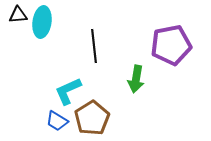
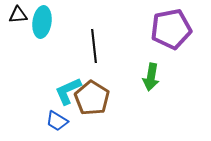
purple pentagon: moved 16 px up
green arrow: moved 15 px right, 2 px up
brown pentagon: moved 20 px up; rotated 8 degrees counterclockwise
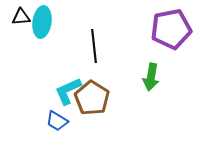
black triangle: moved 3 px right, 2 px down
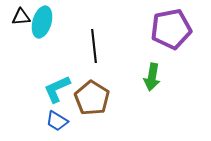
cyan ellipse: rotated 8 degrees clockwise
green arrow: moved 1 px right
cyan L-shape: moved 11 px left, 2 px up
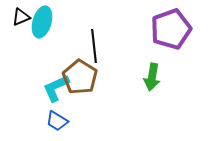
black triangle: rotated 18 degrees counterclockwise
purple pentagon: rotated 9 degrees counterclockwise
cyan L-shape: moved 1 px left, 1 px up
brown pentagon: moved 12 px left, 21 px up
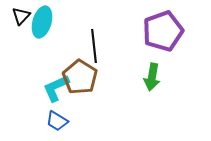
black triangle: moved 1 px up; rotated 24 degrees counterclockwise
purple pentagon: moved 8 px left, 2 px down
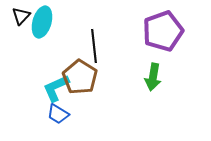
green arrow: moved 1 px right
blue trapezoid: moved 1 px right, 7 px up
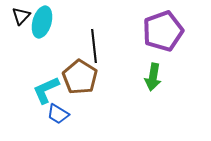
cyan L-shape: moved 10 px left, 2 px down
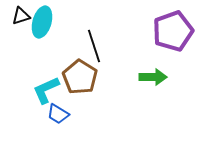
black triangle: rotated 30 degrees clockwise
purple pentagon: moved 10 px right
black line: rotated 12 degrees counterclockwise
green arrow: rotated 100 degrees counterclockwise
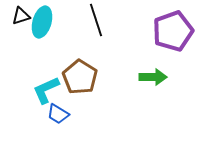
black line: moved 2 px right, 26 px up
